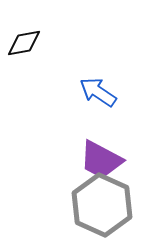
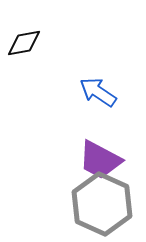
purple trapezoid: moved 1 px left
gray hexagon: moved 1 px up
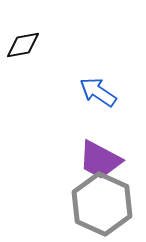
black diamond: moved 1 px left, 2 px down
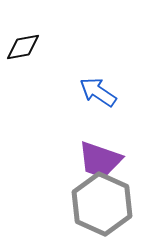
black diamond: moved 2 px down
purple trapezoid: rotated 9 degrees counterclockwise
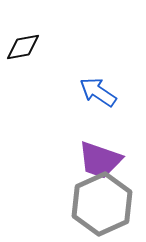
gray hexagon: rotated 12 degrees clockwise
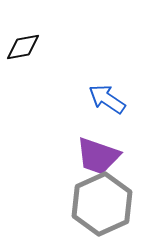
blue arrow: moved 9 px right, 7 px down
purple trapezoid: moved 2 px left, 4 px up
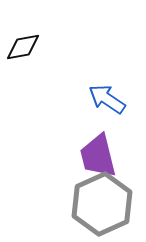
purple trapezoid: rotated 57 degrees clockwise
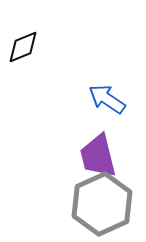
black diamond: rotated 12 degrees counterclockwise
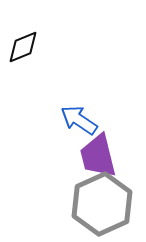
blue arrow: moved 28 px left, 21 px down
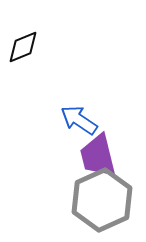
gray hexagon: moved 4 px up
